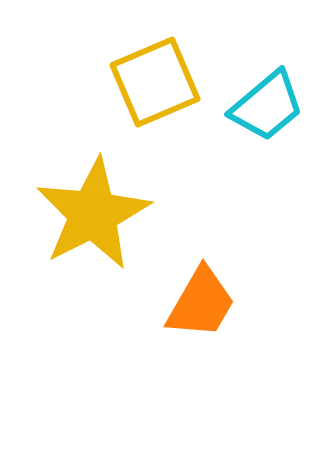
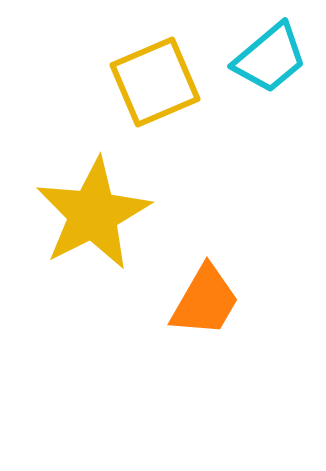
cyan trapezoid: moved 3 px right, 48 px up
orange trapezoid: moved 4 px right, 2 px up
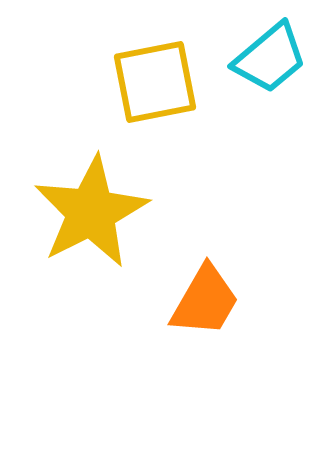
yellow square: rotated 12 degrees clockwise
yellow star: moved 2 px left, 2 px up
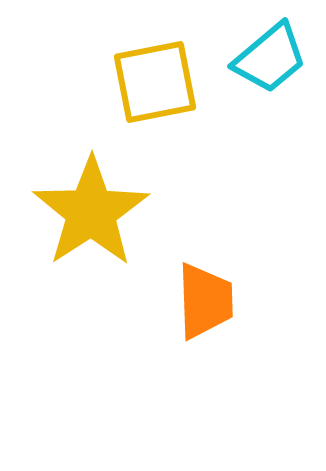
yellow star: rotated 6 degrees counterclockwise
orange trapezoid: rotated 32 degrees counterclockwise
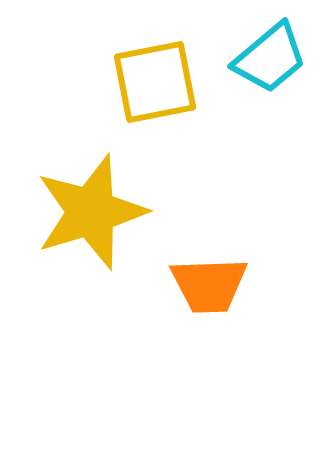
yellow star: rotated 16 degrees clockwise
orange trapezoid: moved 4 px right, 16 px up; rotated 90 degrees clockwise
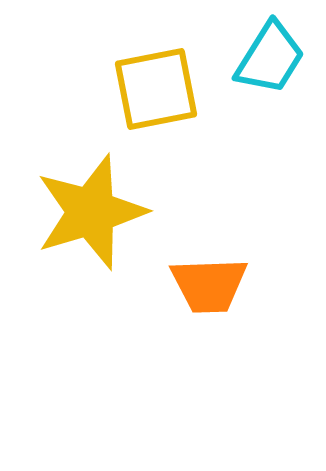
cyan trapezoid: rotated 18 degrees counterclockwise
yellow square: moved 1 px right, 7 px down
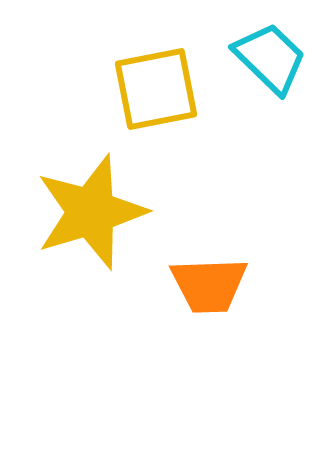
cyan trapezoid: rotated 78 degrees counterclockwise
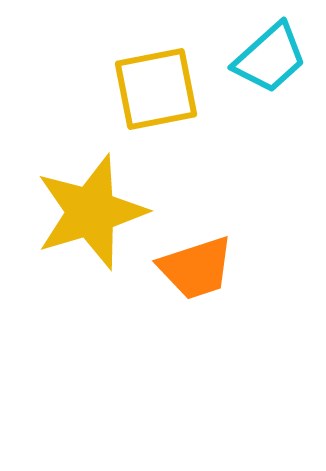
cyan trapezoid: rotated 94 degrees clockwise
orange trapezoid: moved 13 px left, 17 px up; rotated 16 degrees counterclockwise
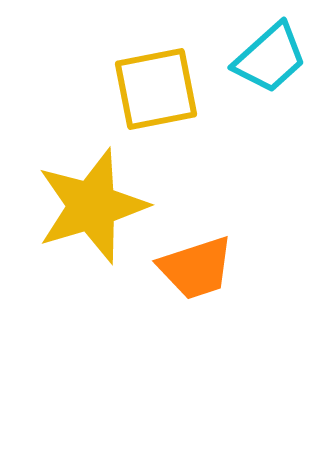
yellow star: moved 1 px right, 6 px up
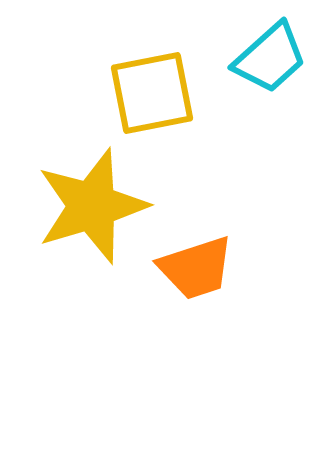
yellow square: moved 4 px left, 4 px down
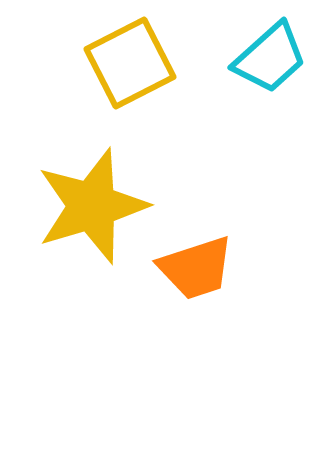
yellow square: moved 22 px left, 30 px up; rotated 16 degrees counterclockwise
